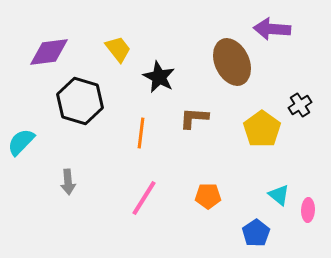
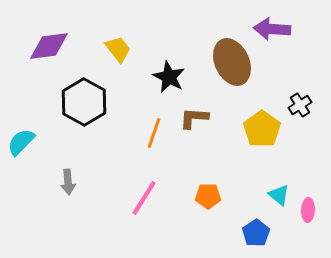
purple diamond: moved 6 px up
black star: moved 10 px right
black hexagon: moved 4 px right, 1 px down; rotated 12 degrees clockwise
orange line: moved 13 px right; rotated 12 degrees clockwise
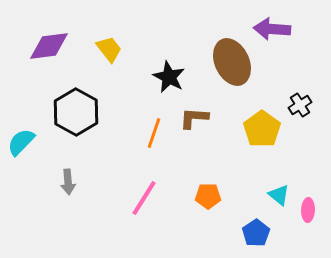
yellow trapezoid: moved 9 px left
black hexagon: moved 8 px left, 10 px down
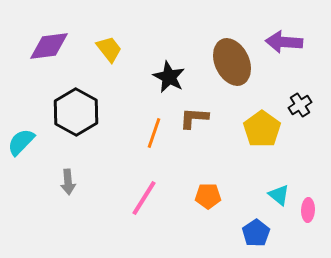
purple arrow: moved 12 px right, 13 px down
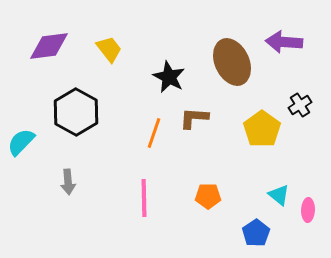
pink line: rotated 33 degrees counterclockwise
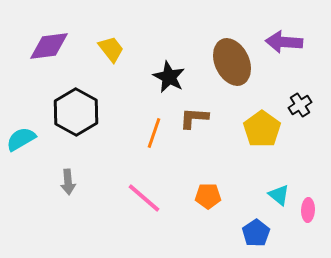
yellow trapezoid: moved 2 px right
cyan semicircle: moved 3 px up; rotated 16 degrees clockwise
pink line: rotated 48 degrees counterclockwise
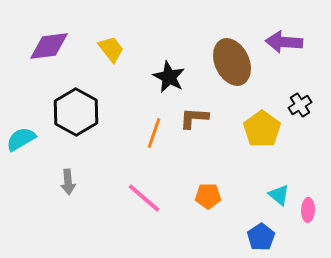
blue pentagon: moved 5 px right, 4 px down
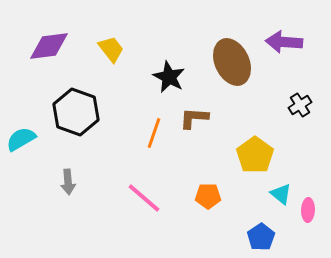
black hexagon: rotated 9 degrees counterclockwise
yellow pentagon: moved 7 px left, 26 px down
cyan triangle: moved 2 px right, 1 px up
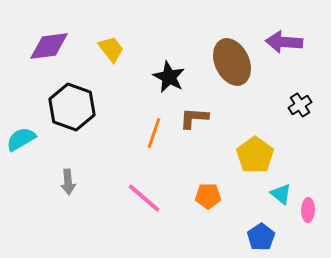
black hexagon: moved 4 px left, 5 px up
